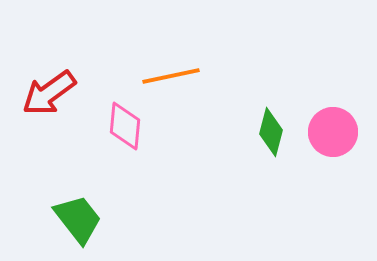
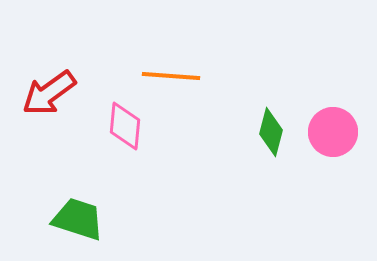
orange line: rotated 16 degrees clockwise
green trapezoid: rotated 34 degrees counterclockwise
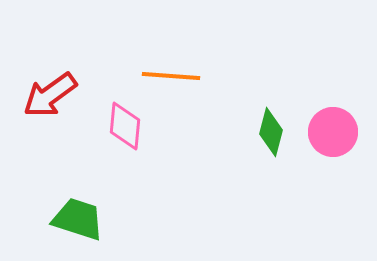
red arrow: moved 1 px right, 2 px down
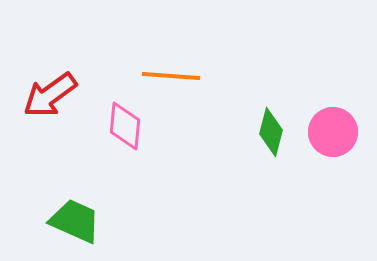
green trapezoid: moved 3 px left, 2 px down; rotated 6 degrees clockwise
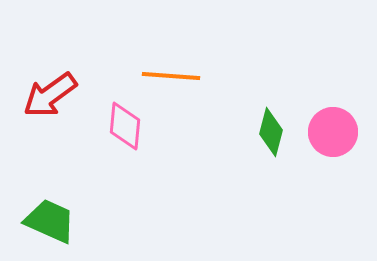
green trapezoid: moved 25 px left
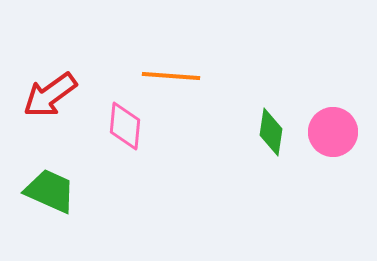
green diamond: rotated 6 degrees counterclockwise
green trapezoid: moved 30 px up
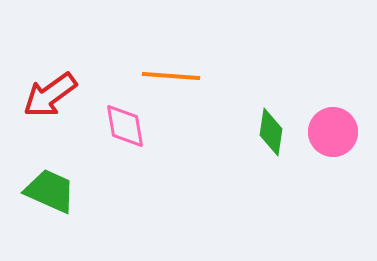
pink diamond: rotated 15 degrees counterclockwise
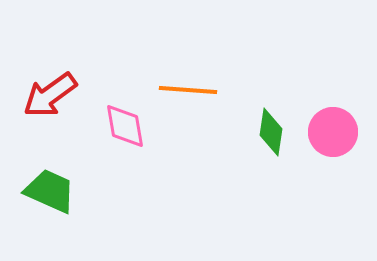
orange line: moved 17 px right, 14 px down
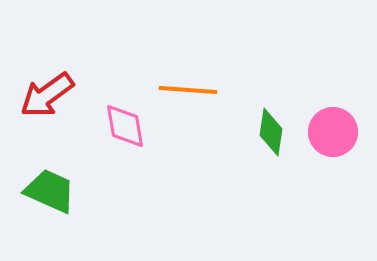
red arrow: moved 3 px left
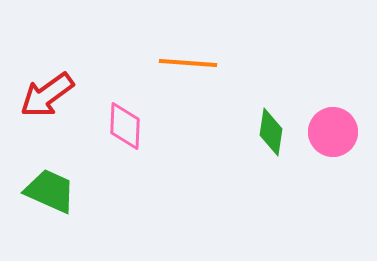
orange line: moved 27 px up
pink diamond: rotated 12 degrees clockwise
